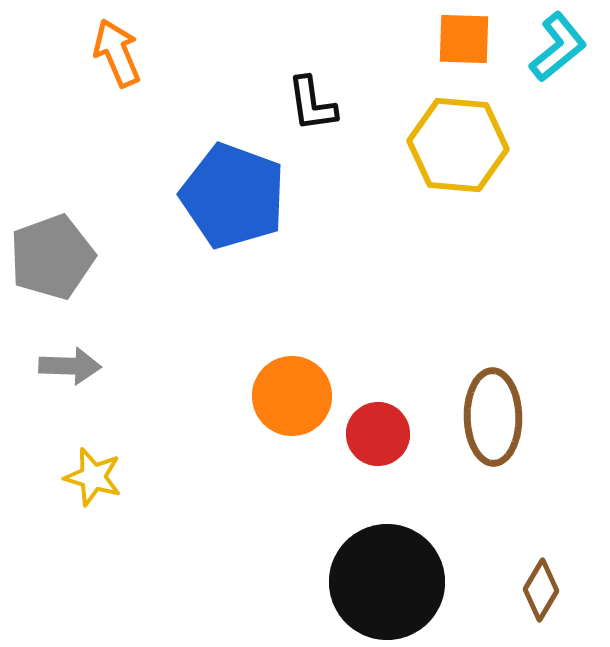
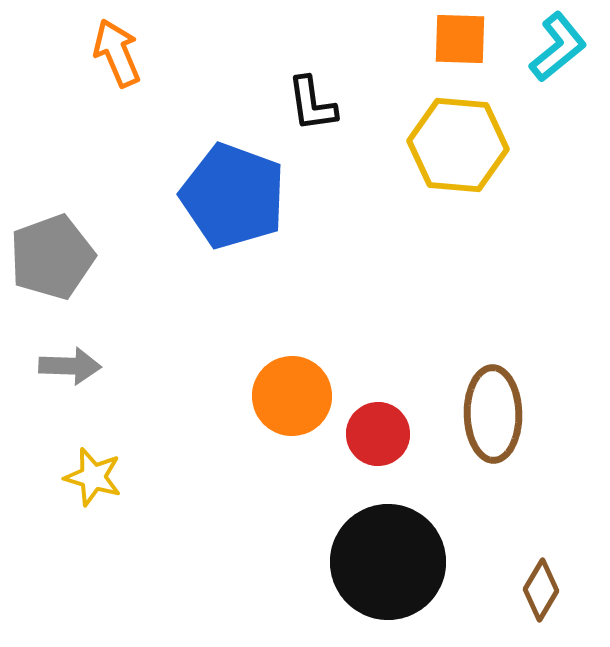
orange square: moved 4 px left
brown ellipse: moved 3 px up
black circle: moved 1 px right, 20 px up
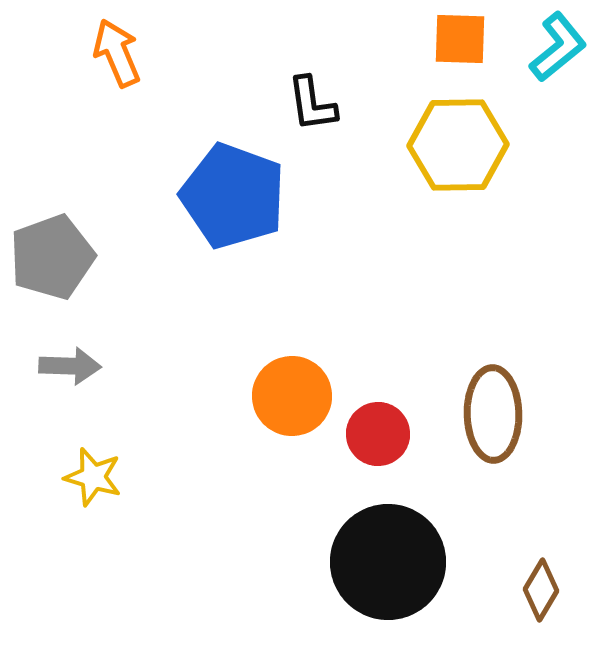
yellow hexagon: rotated 6 degrees counterclockwise
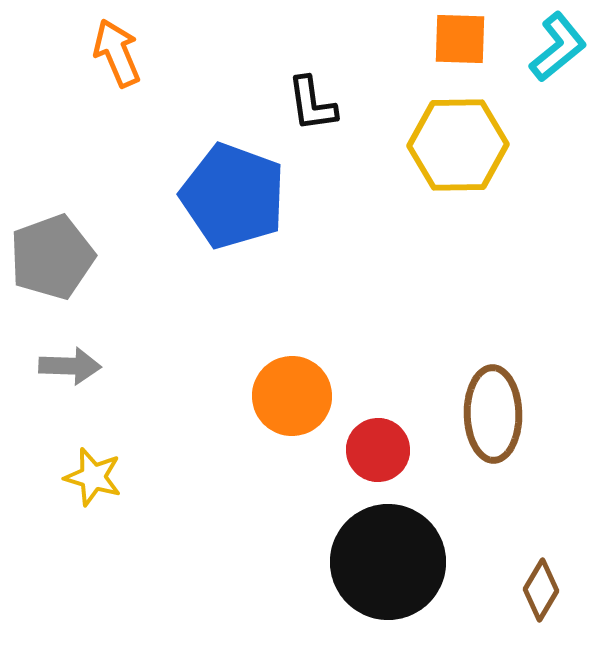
red circle: moved 16 px down
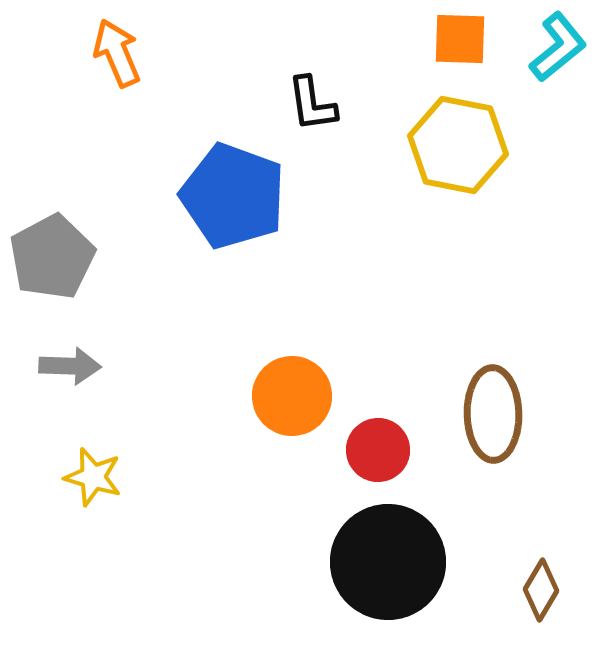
yellow hexagon: rotated 12 degrees clockwise
gray pentagon: rotated 8 degrees counterclockwise
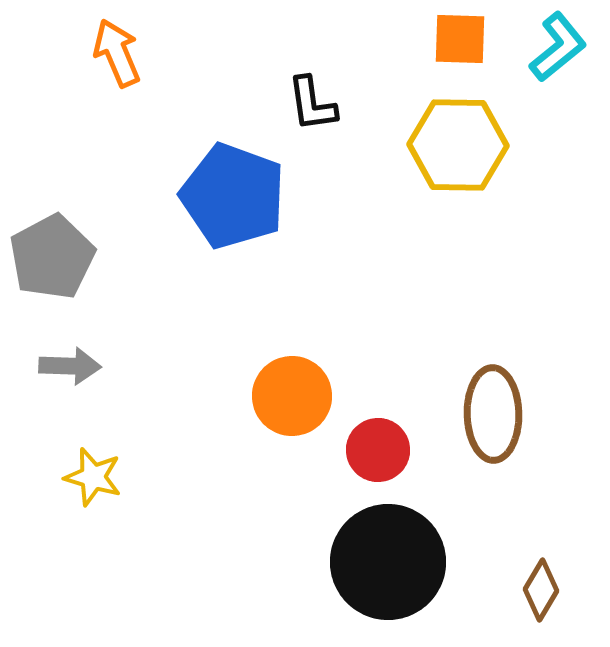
yellow hexagon: rotated 10 degrees counterclockwise
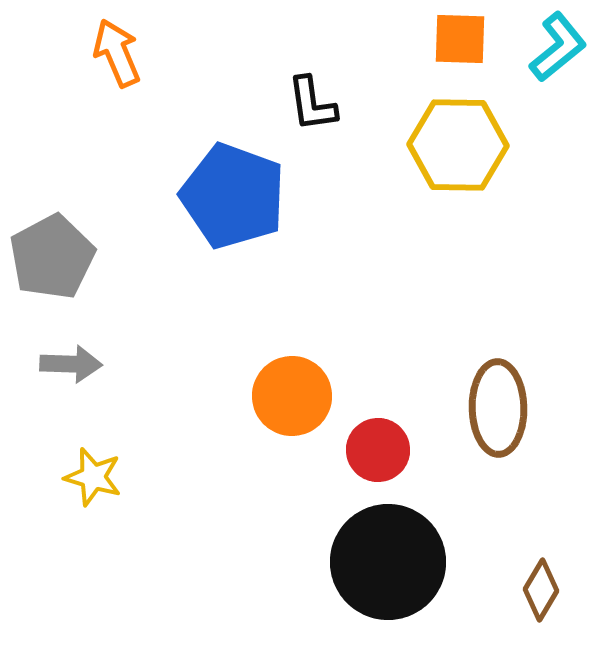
gray arrow: moved 1 px right, 2 px up
brown ellipse: moved 5 px right, 6 px up
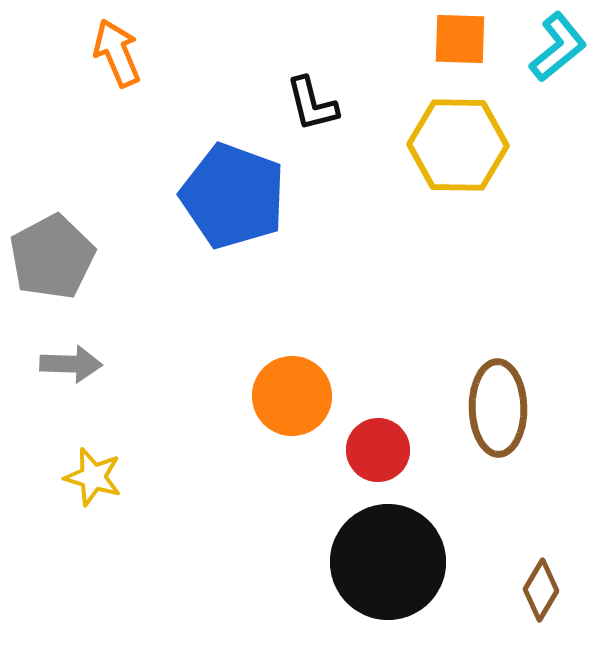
black L-shape: rotated 6 degrees counterclockwise
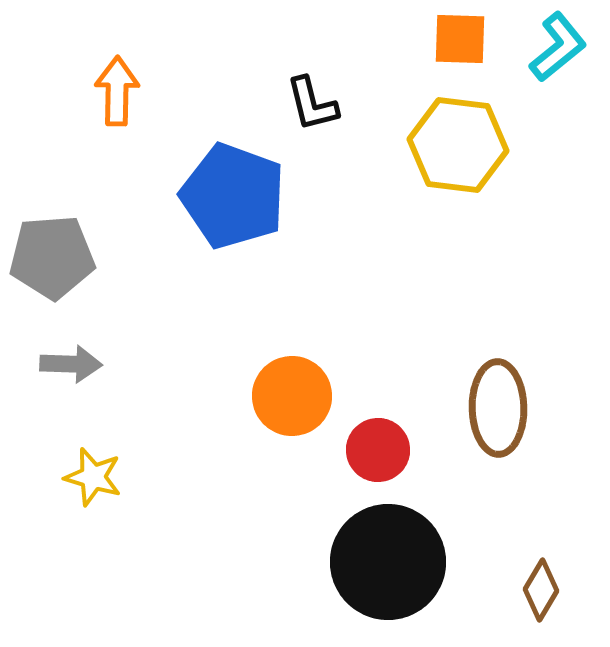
orange arrow: moved 38 px down; rotated 24 degrees clockwise
yellow hexagon: rotated 6 degrees clockwise
gray pentagon: rotated 24 degrees clockwise
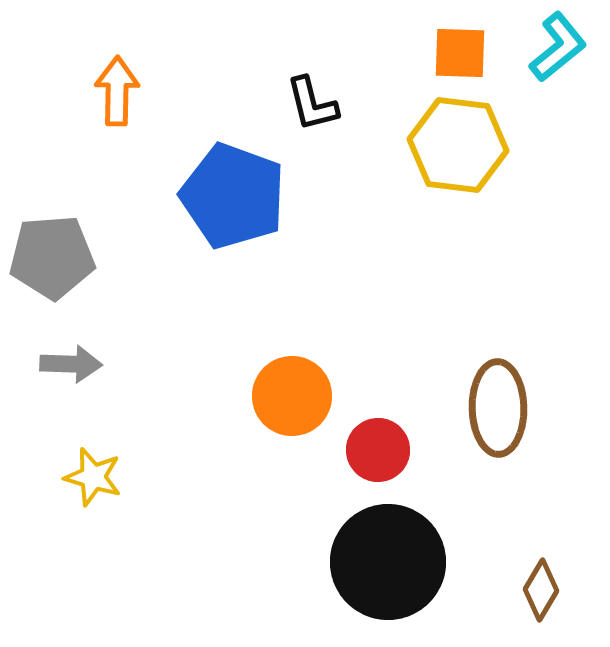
orange square: moved 14 px down
